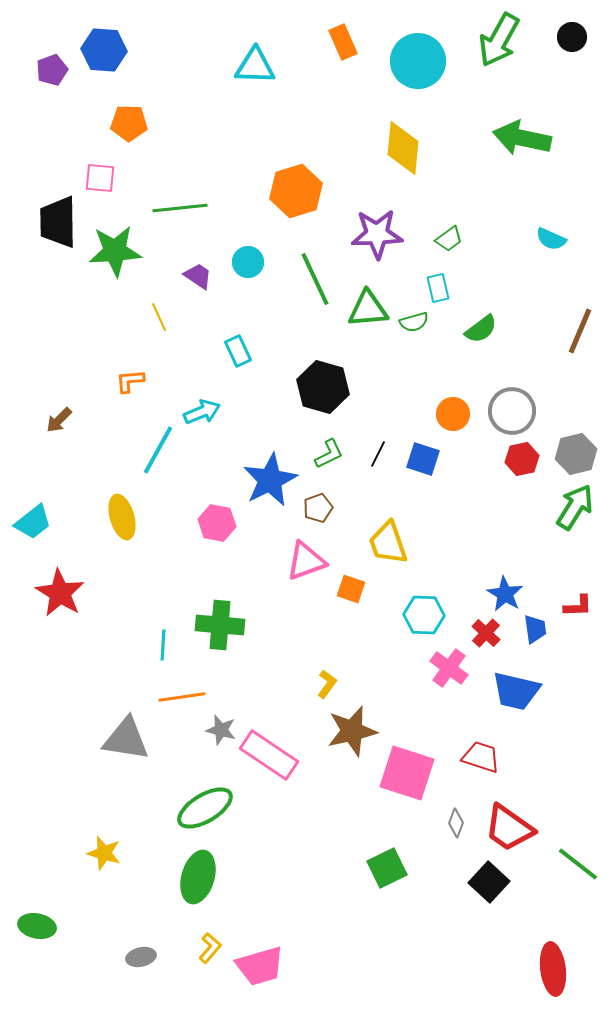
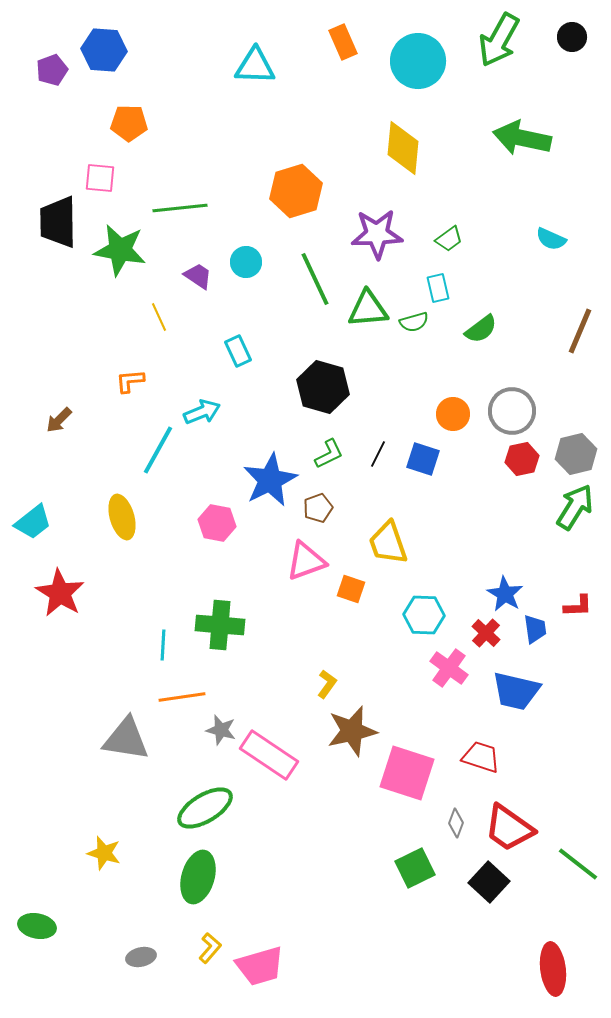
green star at (115, 251): moved 5 px right, 1 px up; rotated 14 degrees clockwise
cyan circle at (248, 262): moved 2 px left
green square at (387, 868): moved 28 px right
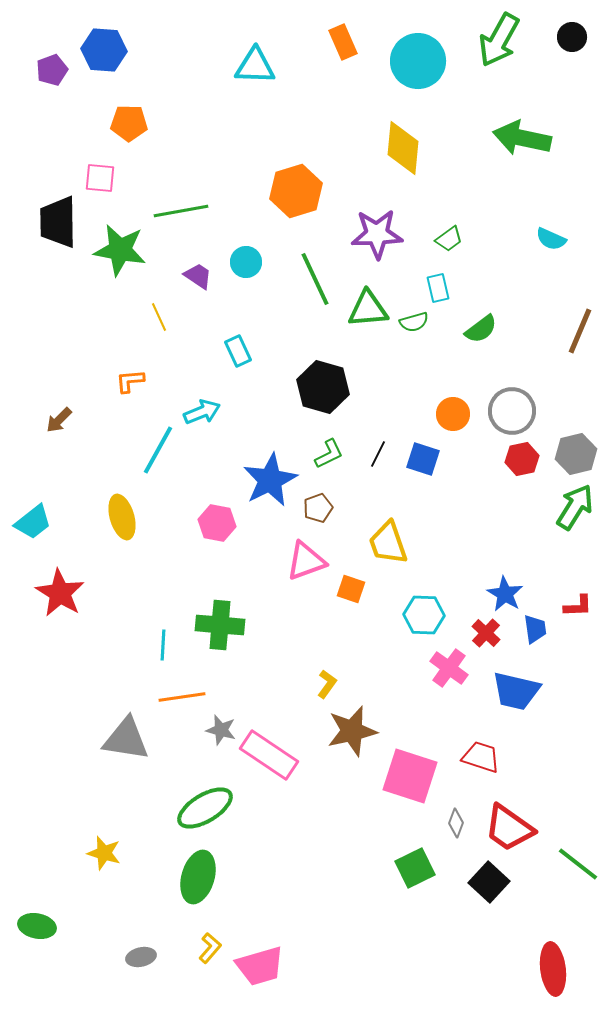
green line at (180, 208): moved 1 px right, 3 px down; rotated 4 degrees counterclockwise
pink square at (407, 773): moved 3 px right, 3 px down
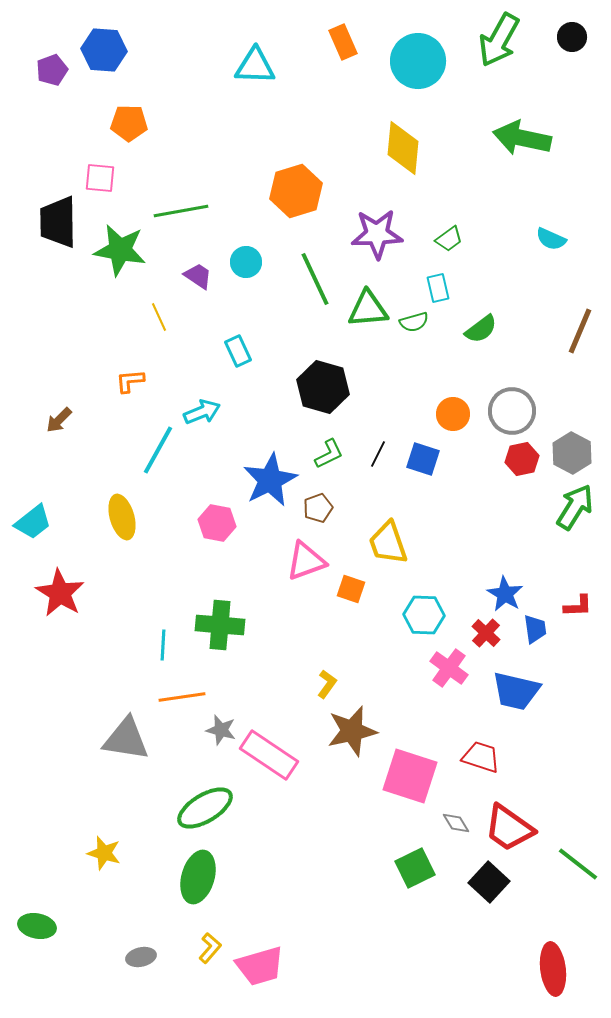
gray hexagon at (576, 454): moved 4 px left, 1 px up; rotated 18 degrees counterclockwise
gray diamond at (456, 823): rotated 52 degrees counterclockwise
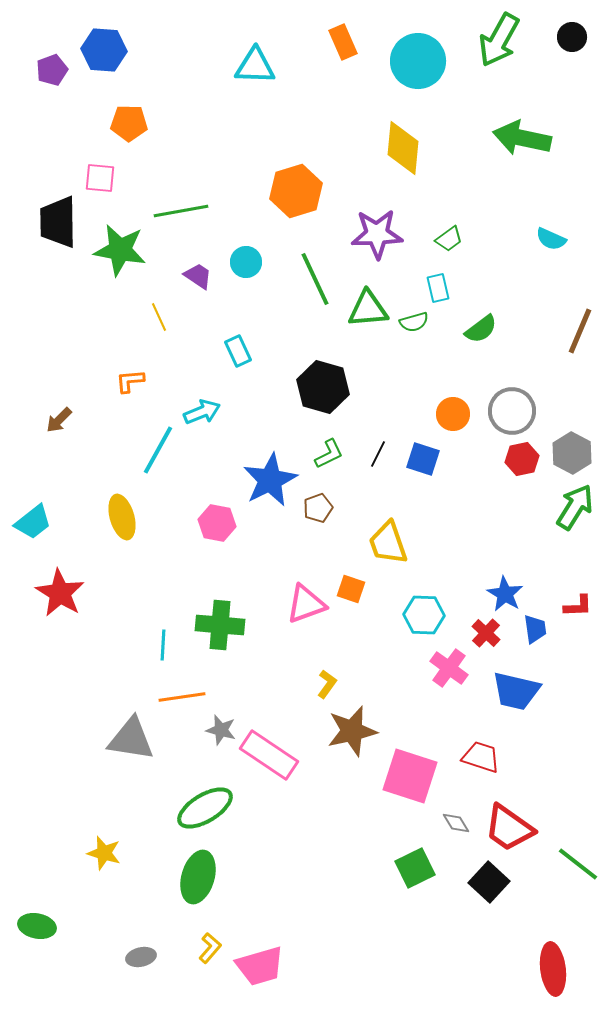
pink triangle at (306, 561): moved 43 px down
gray triangle at (126, 739): moved 5 px right
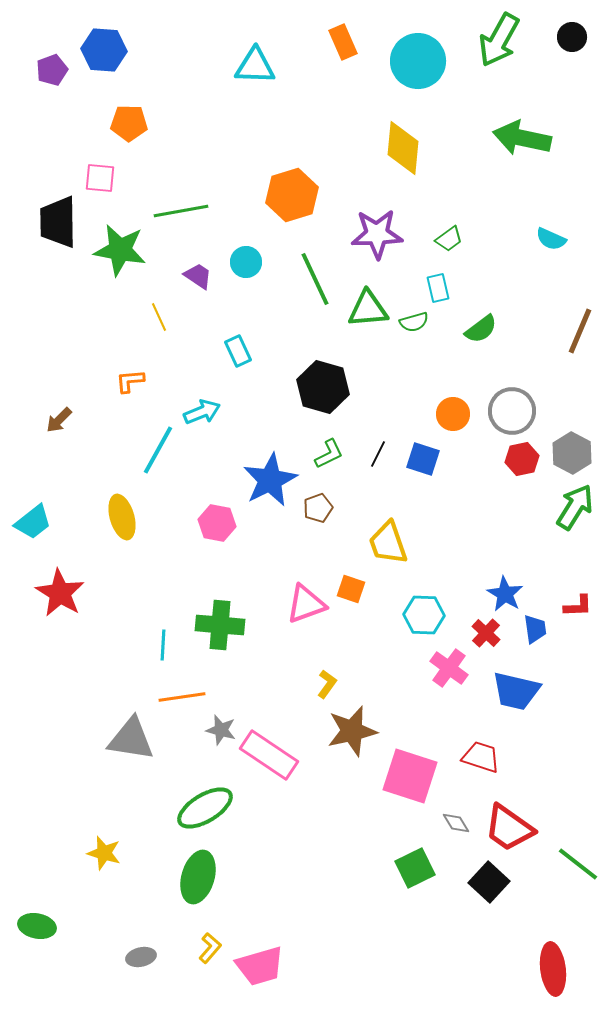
orange hexagon at (296, 191): moved 4 px left, 4 px down
